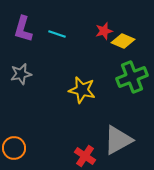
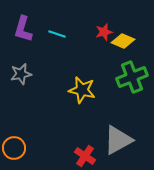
red star: moved 1 px down
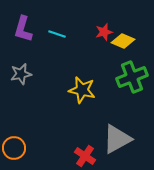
gray triangle: moved 1 px left, 1 px up
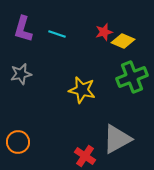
orange circle: moved 4 px right, 6 px up
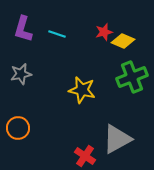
orange circle: moved 14 px up
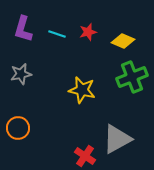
red star: moved 16 px left
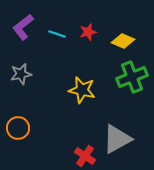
purple L-shape: moved 2 px up; rotated 36 degrees clockwise
